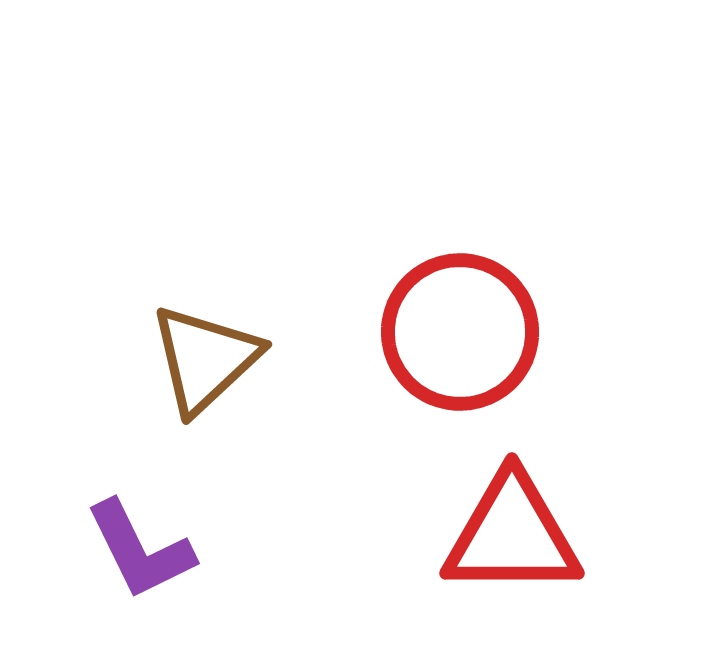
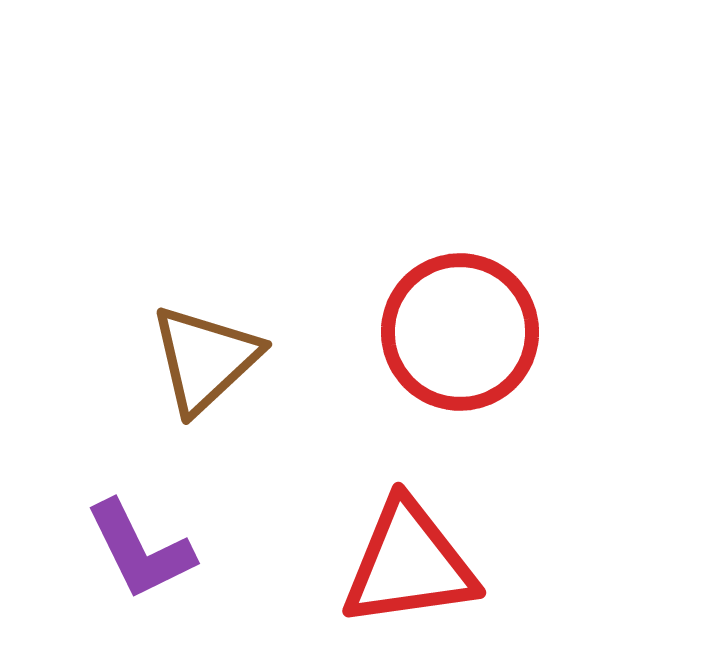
red triangle: moved 103 px left, 29 px down; rotated 8 degrees counterclockwise
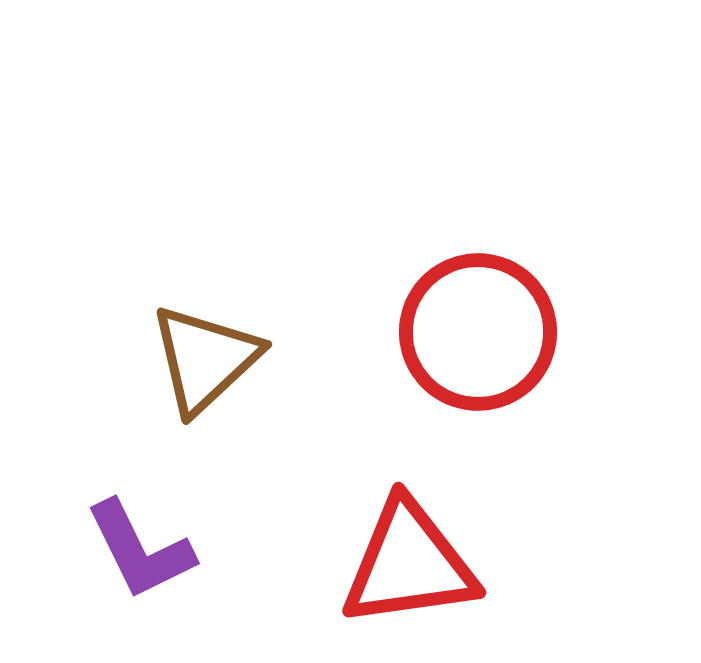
red circle: moved 18 px right
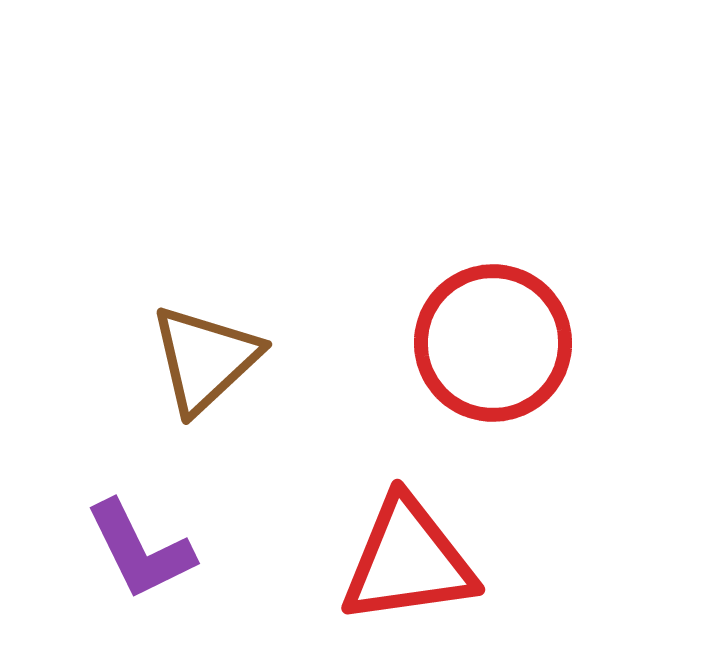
red circle: moved 15 px right, 11 px down
red triangle: moved 1 px left, 3 px up
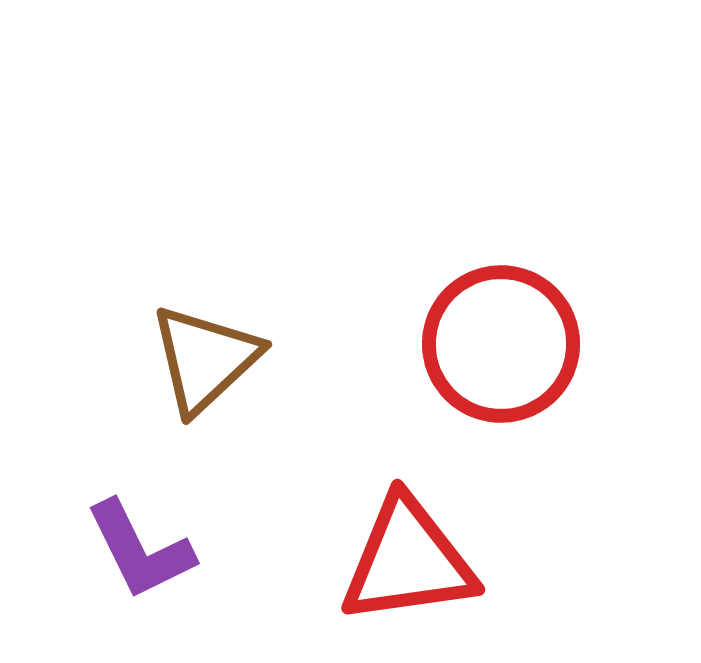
red circle: moved 8 px right, 1 px down
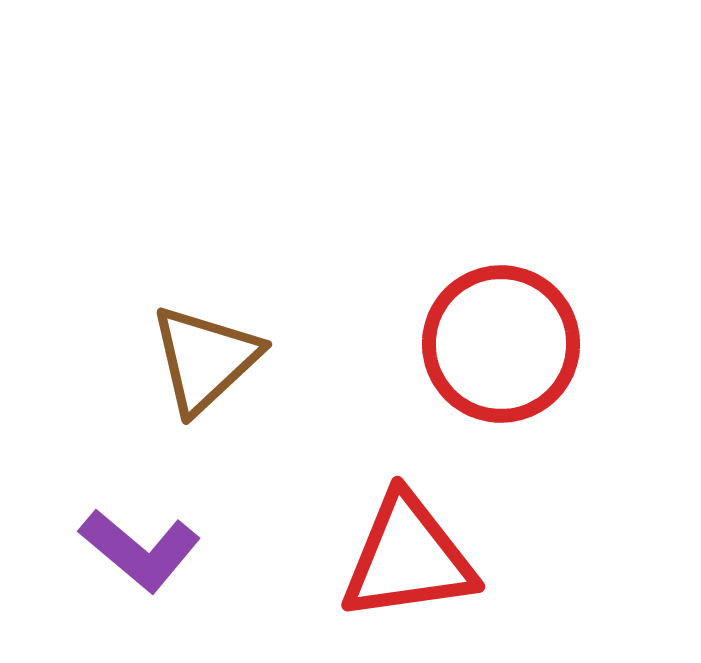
purple L-shape: rotated 24 degrees counterclockwise
red triangle: moved 3 px up
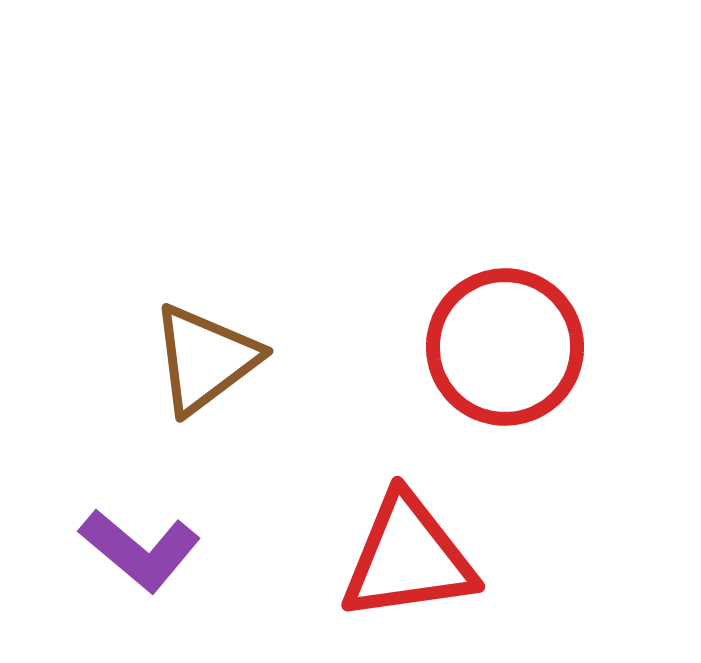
red circle: moved 4 px right, 3 px down
brown triangle: rotated 6 degrees clockwise
